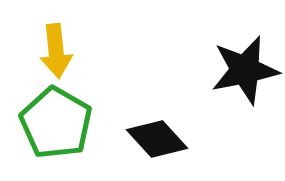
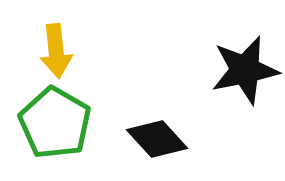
green pentagon: moved 1 px left
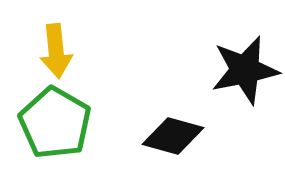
black diamond: moved 16 px right, 3 px up; rotated 32 degrees counterclockwise
